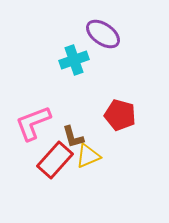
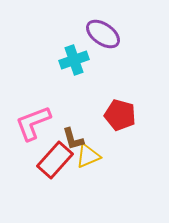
brown L-shape: moved 2 px down
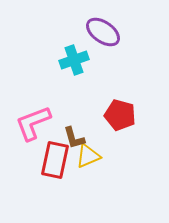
purple ellipse: moved 2 px up
brown L-shape: moved 1 px right, 1 px up
red rectangle: rotated 30 degrees counterclockwise
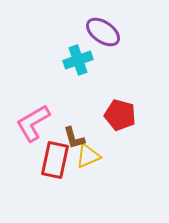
cyan cross: moved 4 px right
pink L-shape: rotated 9 degrees counterclockwise
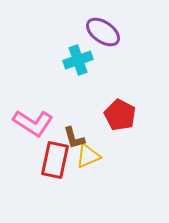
red pentagon: rotated 12 degrees clockwise
pink L-shape: rotated 117 degrees counterclockwise
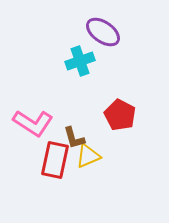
cyan cross: moved 2 px right, 1 px down
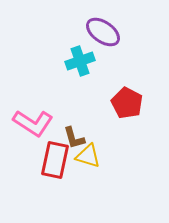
red pentagon: moved 7 px right, 12 px up
yellow triangle: rotated 40 degrees clockwise
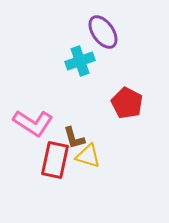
purple ellipse: rotated 20 degrees clockwise
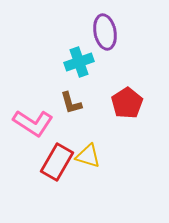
purple ellipse: moved 2 px right; rotated 24 degrees clockwise
cyan cross: moved 1 px left, 1 px down
red pentagon: rotated 12 degrees clockwise
brown L-shape: moved 3 px left, 35 px up
red rectangle: moved 2 px right, 2 px down; rotated 18 degrees clockwise
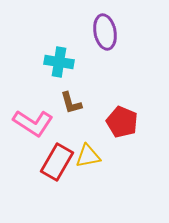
cyan cross: moved 20 px left; rotated 28 degrees clockwise
red pentagon: moved 5 px left, 19 px down; rotated 16 degrees counterclockwise
yellow triangle: rotated 28 degrees counterclockwise
